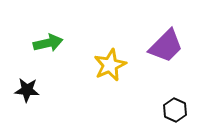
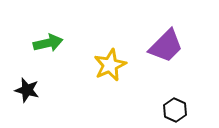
black star: rotated 10 degrees clockwise
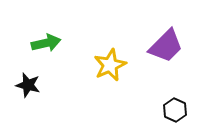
green arrow: moved 2 px left
black star: moved 1 px right, 5 px up
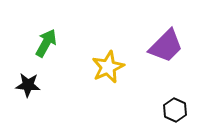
green arrow: rotated 48 degrees counterclockwise
yellow star: moved 2 px left, 2 px down
black star: rotated 10 degrees counterclockwise
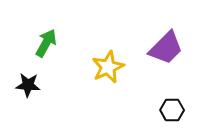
purple trapezoid: moved 2 px down
black hexagon: moved 3 px left; rotated 25 degrees counterclockwise
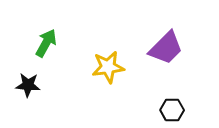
yellow star: rotated 16 degrees clockwise
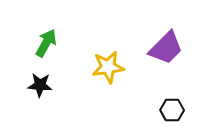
black star: moved 12 px right
